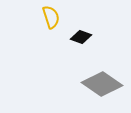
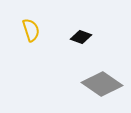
yellow semicircle: moved 20 px left, 13 px down
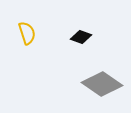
yellow semicircle: moved 4 px left, 3 px down
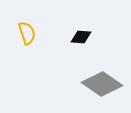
black diamond: rotated 15 degrees counterclockwise
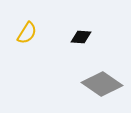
yellow semicircle: rotated 50 degrees clockwise
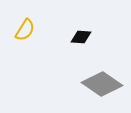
yellow semicircle: moved 2 px left, 3 px up
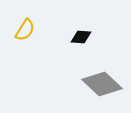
gray diamond: rotated 9 degrees clockwise
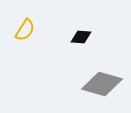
gray diamond: rotated 27 degrees counterclockwise
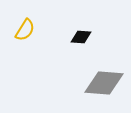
gray diamond: moved 2 px right, 1 px up; rotated 12 degrees counterclockwise
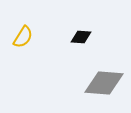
yellow semicircle: moved 2 px left, 7 px down
